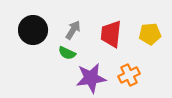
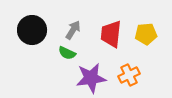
black circle: moved 1 px left
yellow pentagon: moved 4 px left
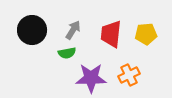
green semicircle: rotated 36 degrees counterclockwise
purple star: rotated 8 degrees clockwise
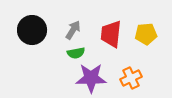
green semicircle: moved 9 px right
orange cross: moved 2 px right, 3 px down
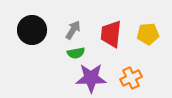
yellow pentagon: moved 2 px right
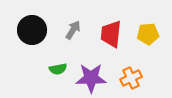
green semicircle: moved 18 px left, 16 px down
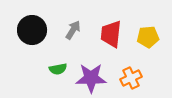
yellow pentagon: moved 3 px down
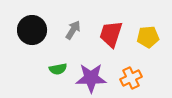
red trapezoid: rotated 12 degrees clockwise
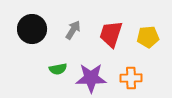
black circle: moved 1 px up
orange cross: rotated 25 degrees clockwise
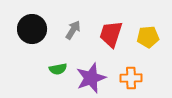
purple star: rotated 20 degrees counterclockwise
